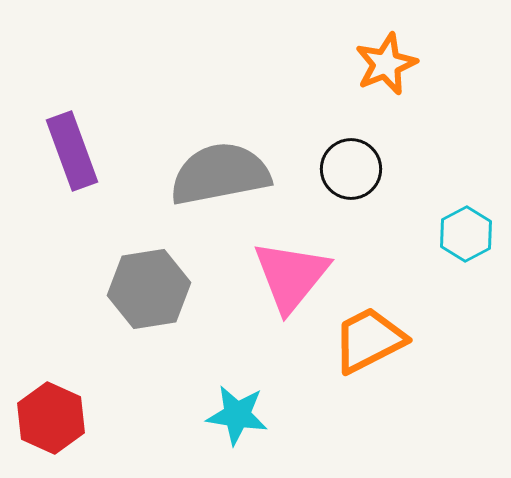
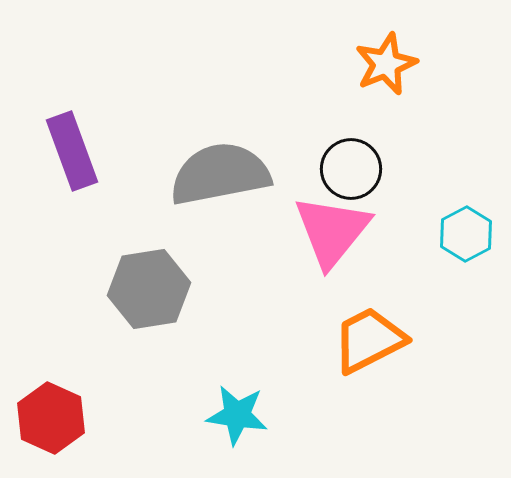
pink triangle: moved 41 px right, 45 px up
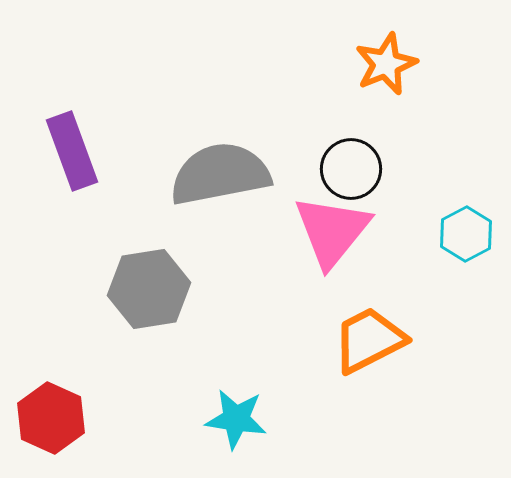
cyan star: moved 1 px left, 4 px down
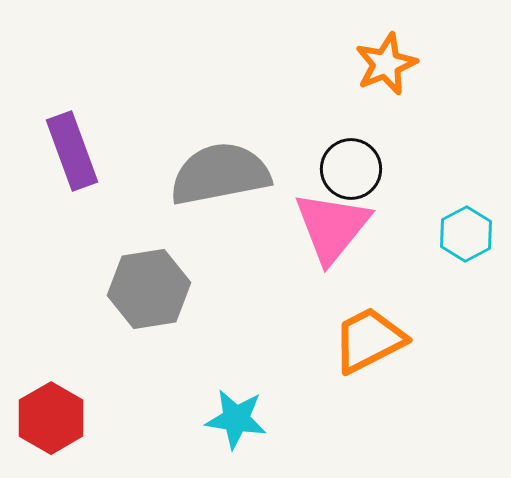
pink triangle: moved 4 px up
red hexagon: rotated 6 degrees clockwise
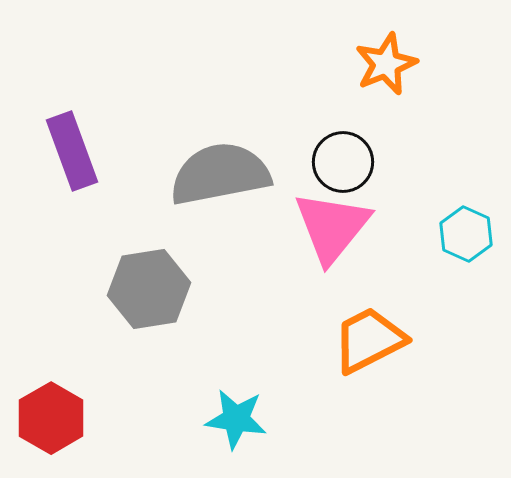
black circle: moved 8 px left, 7 px up
cyan hexagon: rotated 8 degrees counterclockwise
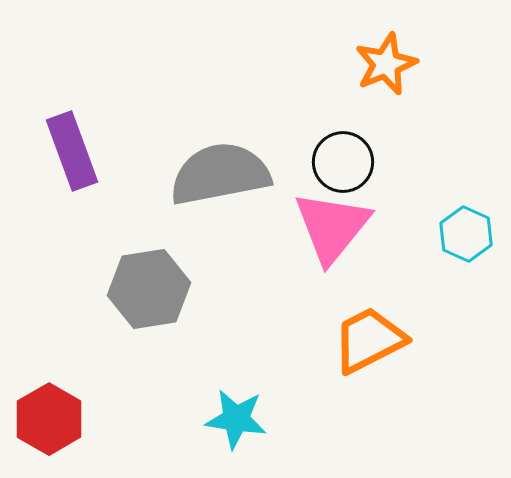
red hexagon: moved 2 px left, 1 px down
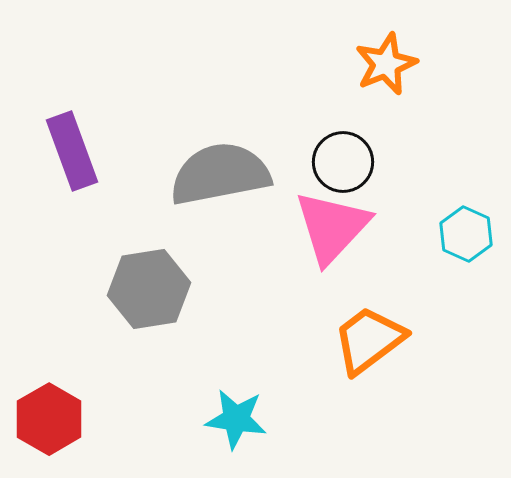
pink triangle: rotated 4 degrees clockwise
orange trapezoid: rotated 10 degrees counterclockwise
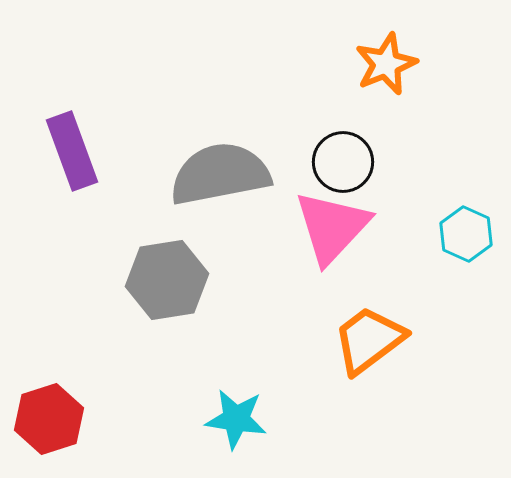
gray hexagon: moved 18 px right, 9 px up
red hexagon: rotated 12 degrees clockwise
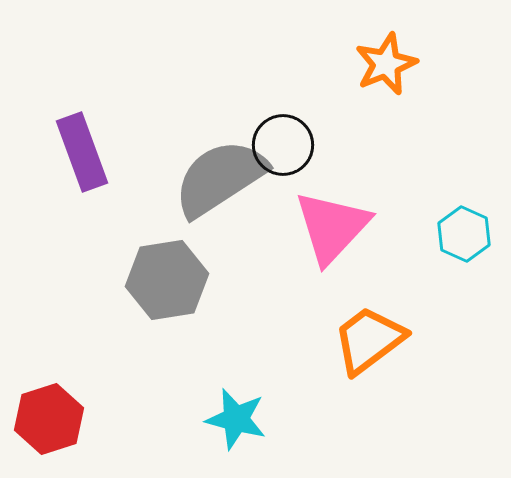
purple rectangle: moved 10 px right, 1 px down
black circle: moved 60 px left, 17 px up
gray semicircle: moved 4 px down; rotated 22 degrees counterclockwise
cyan hexagon: moved 2 px left
cyan star: rotated 6 degrees clockwise
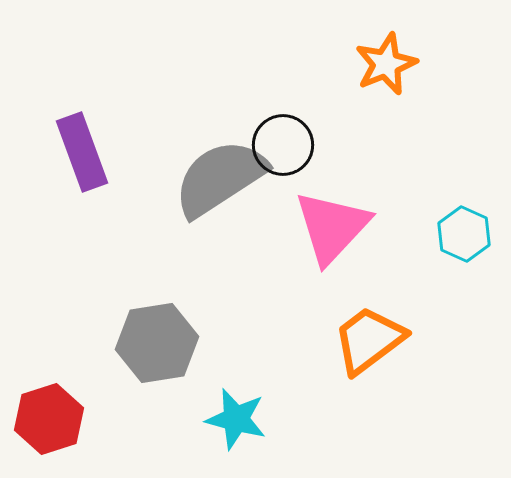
gray hexagon: moved 10 px left, 63 px down
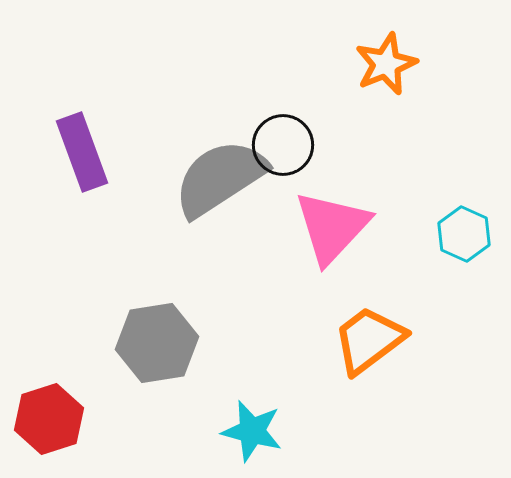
cyan star: moved 16 px right, 12 px down
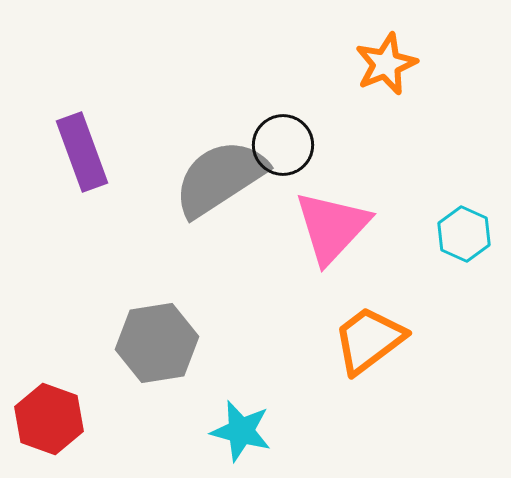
red hexagon: rotated 22 degrees counterclockwise
cyan star: moved 11 px left
